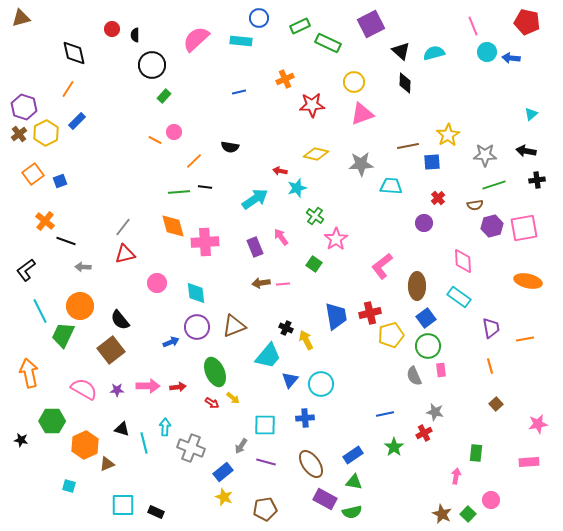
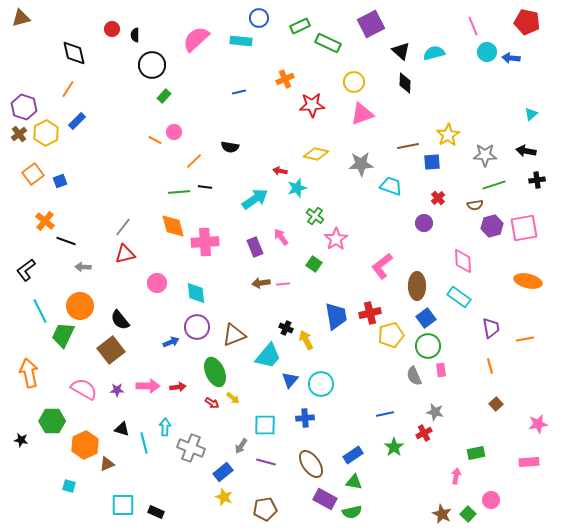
cyan trapezoid at (391, 186): rotated 15 degrees clockwise
brown triangle at (234, 326): moved 9 px down
green rectangle at (476, 453): rotated 72 degrees clockwise
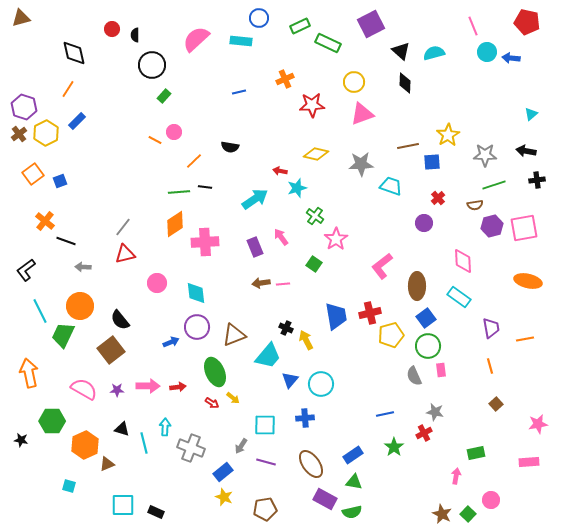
orange diamond at (173, 226): moved 2 px right, 2 px up; rotated 72 degrees clockwise
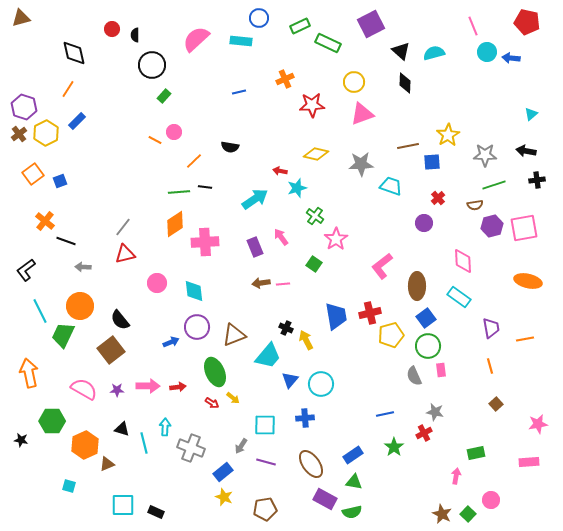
cyan diamond at (196, 293): moved 2 px left, 2 px up
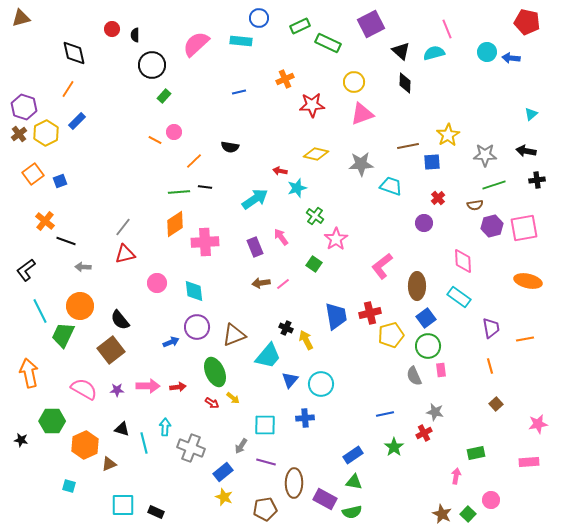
pink line at (473, 26): moved 26 px left, 3 px down
pink semicircle at (196, 39): moved 5 px down
pink line at (283, 284): rotated 32 degrees counterclockwise
brown triangle at (107, 464): moved 2 px right
brown ellipse at (311, 464): moved 17 px left, 19 px down; rotated 36 degrees clockwise
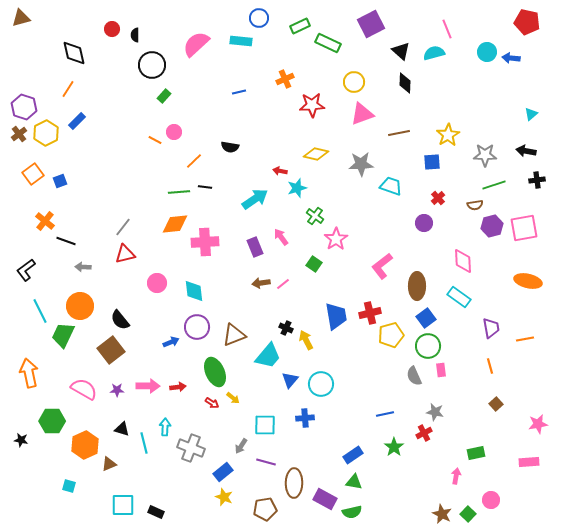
brown line at (408, 146): moved 9 px left, 13 px up
orange diamond at (175, 224): rotated 28 degrees clockwise
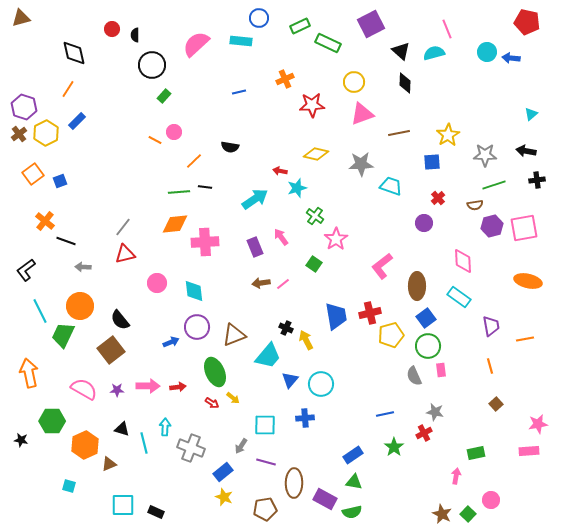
purple trapezoid at (491, 328): moved 2 px up
pink rectangle at (529, 462): moved 11 px up
